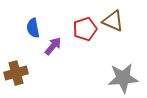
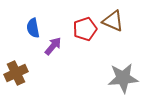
brown cross: rotated 10 degrees counterclockwise
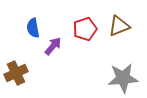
brown triangle: moved 6 px right, 5 px down; rotated 45 degrees counterclockwise
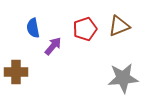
brown cross: moved 1 px up; rotated 25 degrees clockwise
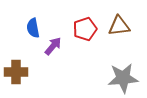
brown triangle: rotated 15 degrees clockwise
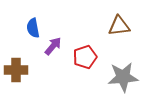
red pentagon: moved 28 px down
brown cross: moved 2 px up
gray star: moved 1 px up
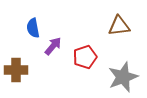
gray star: rotated 16 degrees counterclockwise
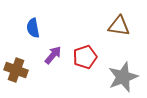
brown triangle: rotated 15 degrees clockwise
purple arrow: moved 9 px down
brown cross: rotated 20 degrees clockwise
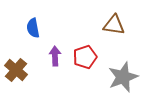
brown triangle: moved 5 px left, 1 px up
purple arrow: moved 2 px right, 1 px down; rotated 42 degrees counterclockwise
brown cross: rotated 20 degrees clockwise
